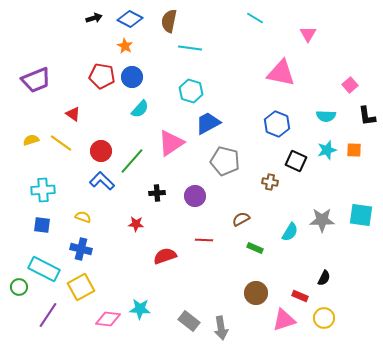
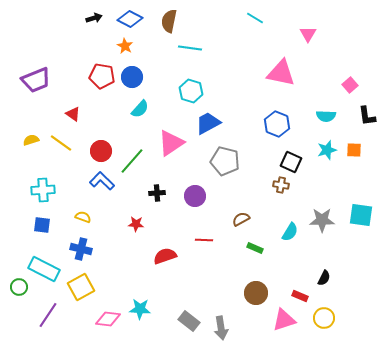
black square at (296, 161): moved 5 px left, 1 px down
brown cross at (270, 182): moved 11 px right, 3 px down
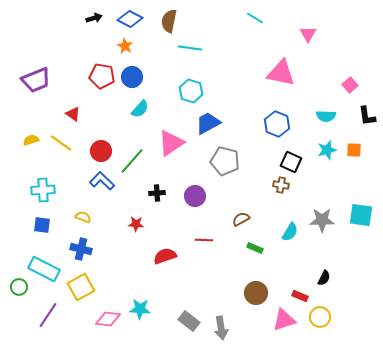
yellow circle at (324, 318): moved 4 px left, 1 px up
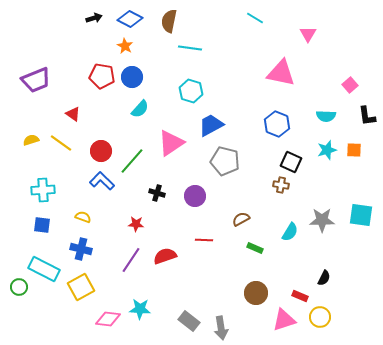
blue trapezoid at (208, 123): moved 3 px right, 2 px down
black cross at (157, 193): rotated 21 degrees clockwise
purple line at (48, 315): moved 83 px right, 55 px up
